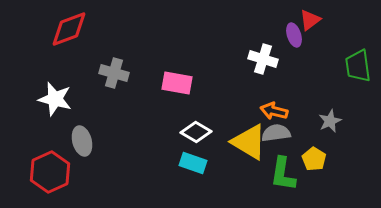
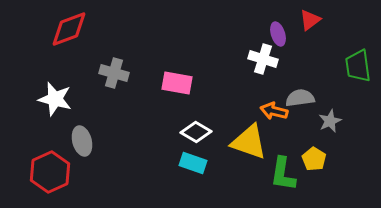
purple ellipse: moved 16 px left, 1 px up
gray semicircle: moved 24 px right, 35 px up
yellow triangle: rotated 12 degrees counterclockwise
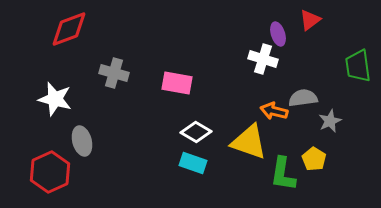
gray semicircle: moved 3 px right
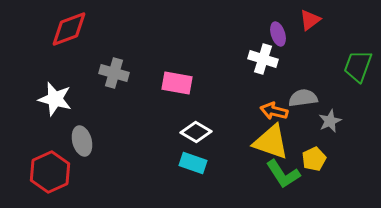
green trapezoid: rotated 28 degrees clockwise
yellow triangle: moved 22 px right
yellow pentagon: rotated 15 degrees clockwise
green L-shape: rotated 42 degrees counterclockwise
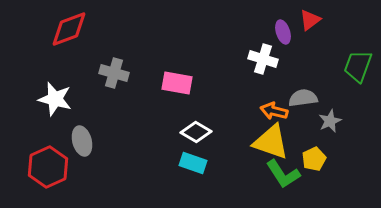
purple ellipse: moved 5 px right, 2 px up
red hexagon: moved 2 px left, 5 px up
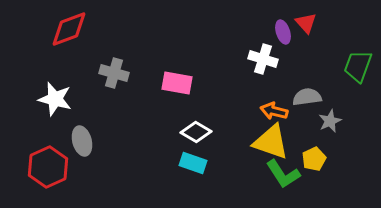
red triangle: moved 4 px left, 3 px down; rotated 35 degrees counterclockwise
gray semicircle: moved 4 px right, 1 px up
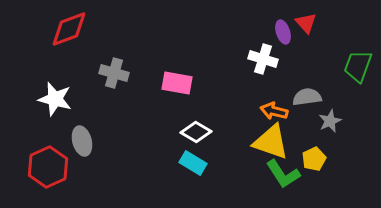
cyan rectangle: rotated 12 degrees clockwise
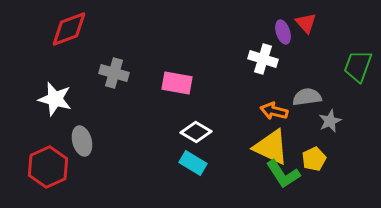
yellow triangle: moved 5 px down; rotated 6 degrees clockwise
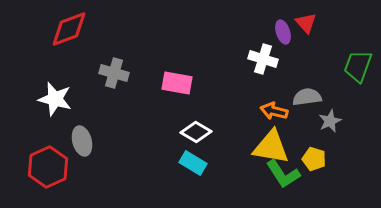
yellow triangle: rotated 15 degrees counterclockwise
yellow pentagon: rotated 30 degrees counterclockwise
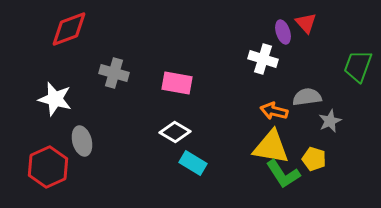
white diamond: moved 21 px left
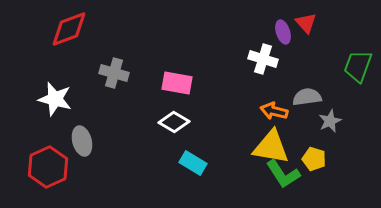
white diamond: moved 1 px left, 10 px up
